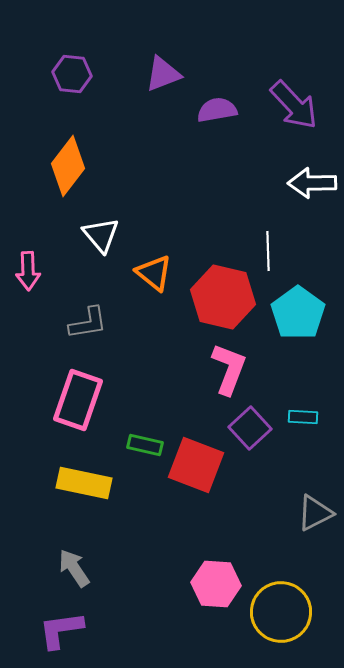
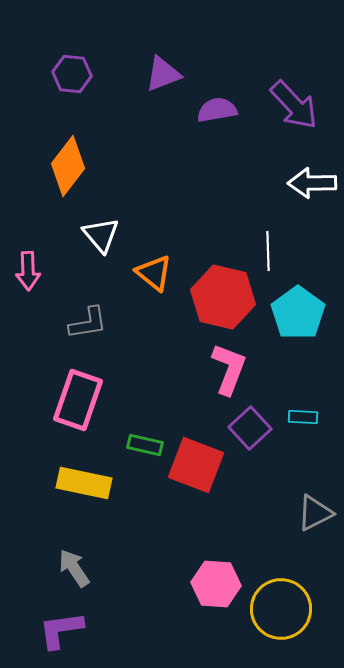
yellow circle: moved 3 px up
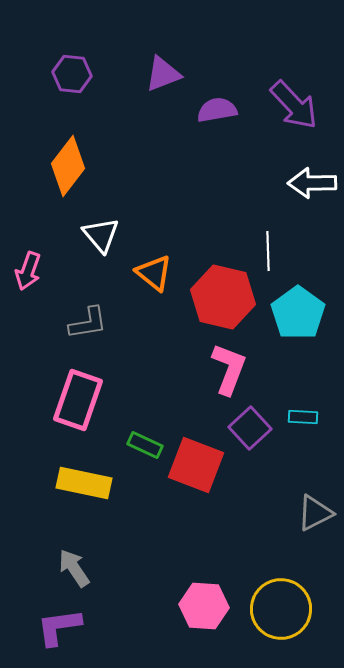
pink arrow: rotated 21 degrees clockwise
green rectangle: rotated 12 degrees clockwise
pink hexagon: moved 12 px left, 22 px down
purple L-shape: moved 2 px left, 3 px up
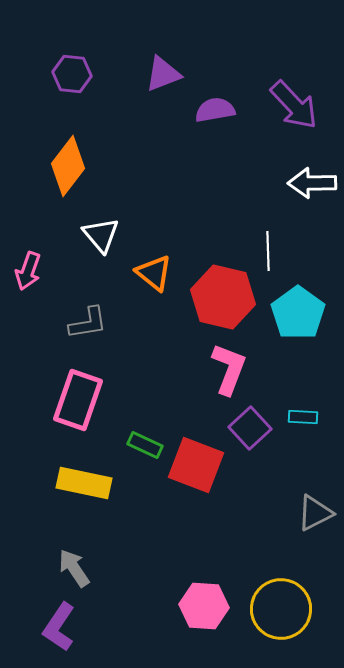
purple semicircle: moved 2 px left
purple L-shape: rotated 48 degrees counterclockwise
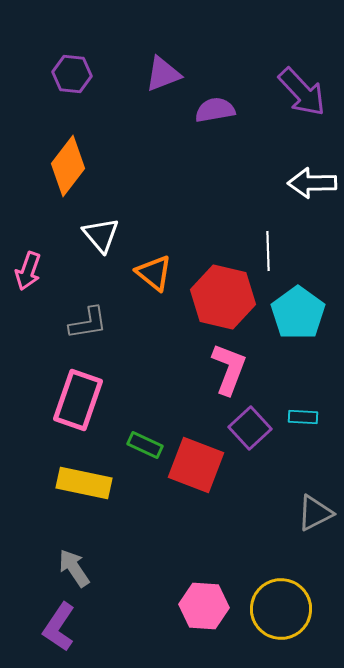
purple arrow: moved 8 px right, 13 px up
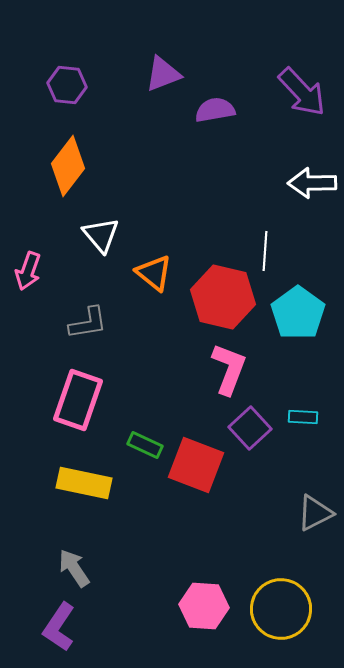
purple hexagon: moved 5 px left, 11 px down
white line: moved 3 px left; rotated 6 degrees clockwise
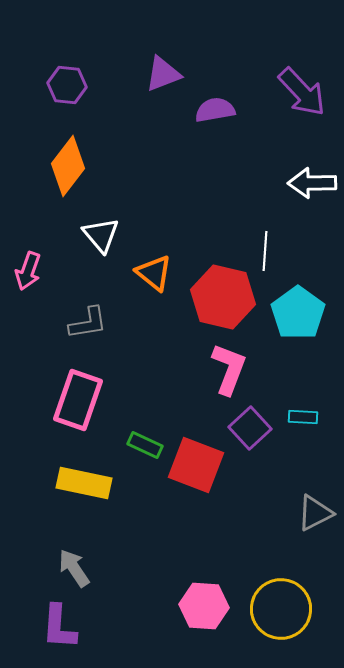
purple L-shape: rotated 30 degrees counterclockwise
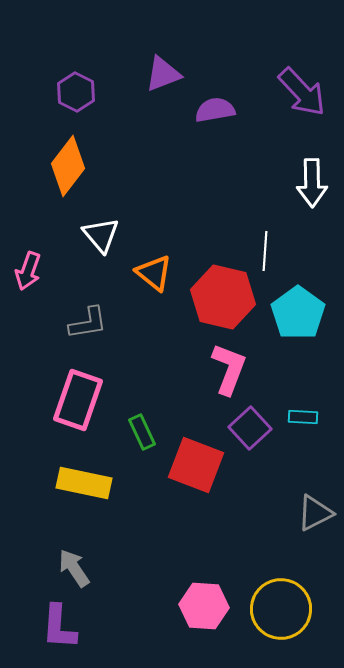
purple hexagon: moved 9 px right, 7 px down; rotated 21 degrees clockwise
white arrow: rotated 90 degrees counterclockwise
green rectangle: moved 3 px left, 13 px up; rotated 40 degrees clockwise
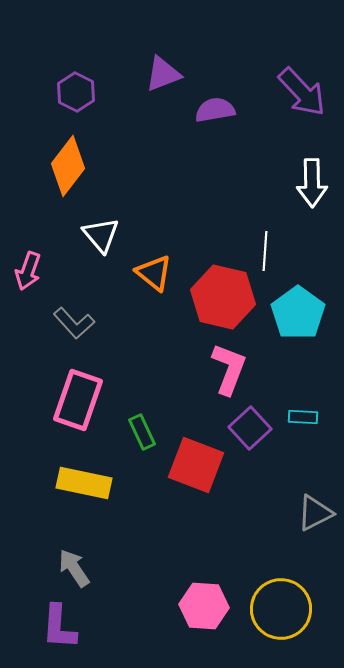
gray L-shape: moved 14 px left; rotated 57 degrees clockwise
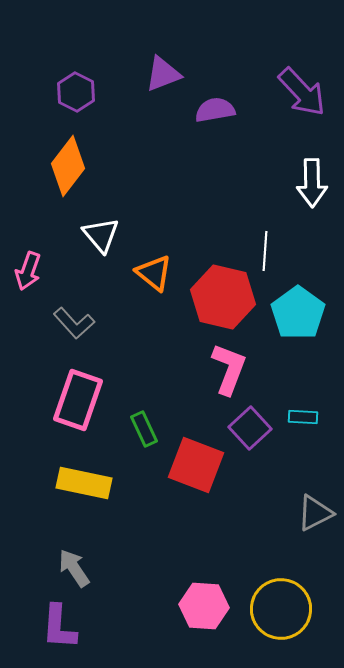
green rectangle: moved 2 px right, 3 px up
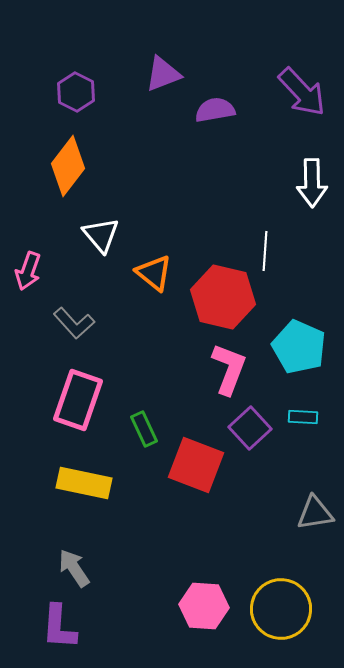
cyan pentagon: moved 1 px right, 34 px down; rotated 12 degrees counterclockwise
gray triangle: rotated 18 degrees clockwise
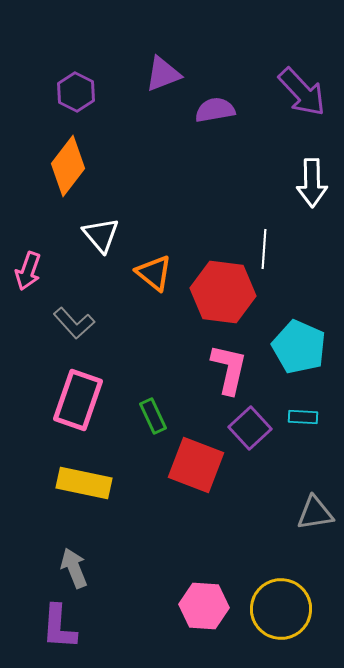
white line: moved 1 px left, 2 px up
red hexagon: moved 5 px up; rotated 6 degrees counterclockwise
pink L-shape: rotated 8 degrees counterclockwise
green rectangle: moved 9 px right, 13 px up
gray arrow: rotated 12 degrees clockwise
